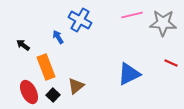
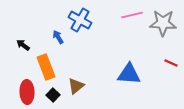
blue triangle: rotated 30 degrees clockwise
red ellipse: moved 2 px left; rotated 25 degrees clockwise
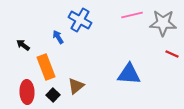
red line: moved 1 px right, 9 px up
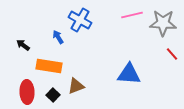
red line: rotated 24 degrees clockwise
orange rectangle: moved 3 px right, 1 px up; rotated 60 degrees counterclockwise
brown triangle: rotated 18 degrees clockwise
